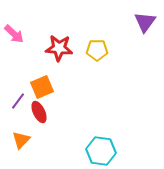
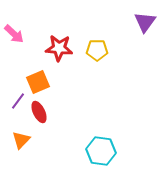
orange square: moved 4 px left, 5 px up
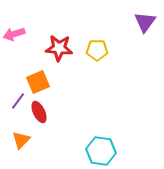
pink arrow: rotated 120 degrees clockwise
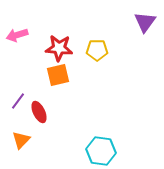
pink arrow: moved 3 px right, 1 px down
orange square: moved 20 px right, 7 px up; rotated 10 degrees clockwise
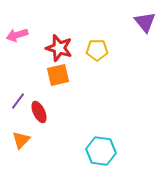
purple triangle: rotated 15 degrees counterclockwise
red star: rotated 12 degrees clockwise
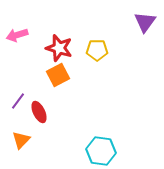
purple triangle: rotated 15 degrees clockwise
orange square: rotated 15 degrees counterclockwise
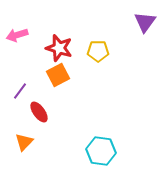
yellow pentagon: moved 1 px right, 1 px down
purple line: moved 2 px right, 10 px up
red ellipse: rotated 10 degrees counterclockwise
orange triangle: moved 3 px right, 2 px down
